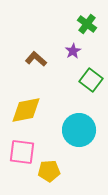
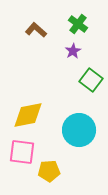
green cross: moved 9 px left
brown L-shape: moved 29 px up
yellow diamond: moved 2 px right, 5 px down
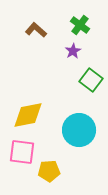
green cross: moved 2 px right, 1 px down
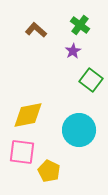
yellow pentagon: rotated 30 degrees clockwise
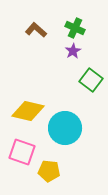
green cross: moved 5 px left, 3 px down; rotated 12 degrees counterclockwise
yellow diamond: moved 4 px up; rotated 24 degrees clockwise
cyan circle: moved 14 px left, 2 px up
pink square: rotated 12 degrees clockwise
yellow pentagon: rotated 20 degrees counterclockwise
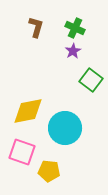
brown L-shape: moved 3 px up; rotated 65 degrees clockwise
yellow diamond: rotated 24 degrees counterclockwise
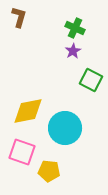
brown L-shape: moved 17 px left, 10 px up
green square: rotated 10 degrees counterclockwise
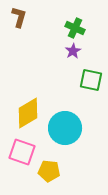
green square: rotated 15 degrees counterclockwise
yellow diamond: moved 2 px down; rotated 20 degrees counterclockwise
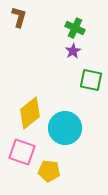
yellow diamond: moved 2 px right; rotated 8 degrees counterclockwise
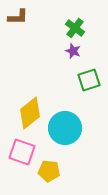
brown L-shape: moved 1 px left; rotated 75 degrees clockwise
green cross: rotated 12 degrees clockwise
purple star: rotated 21 degrees counterclockwise
green square: moved 2 px left; rotated 30 degrees counterclockwise
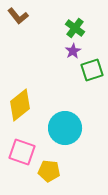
brown L-shape: moved 1 px up; rotated 50 degrees clockwise
purple star: rotated 21 degrees clockwise
green square: moved 3 px right, 10 px up
yellow diamond: moved 10 px left, 8 px up
